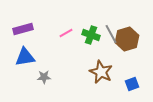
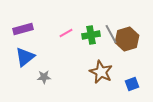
green cross: rotated 30 degrees counterclockwise
blue triangle: rotated 30 degrees counterclockwise
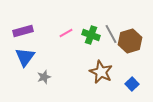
purple rectangle: moved 2 px down
green cross: rotated 30 degrees clockwise
brown hexagon: moved 3 px right, 2 px down
blue triangle: rotated 15 degrees counterclockwise
gray star: rotated 16 degrees counterclockwise
blue square: rotated 24 degrees counterclockwise
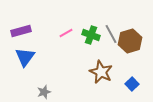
purple rectangle: moved 2 px left
gray star: moved 15 px down
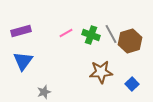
blue triangle: moved 2 px left, 4 px down
brown star: rotated 30 degrees counterclockwise
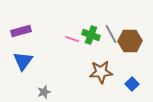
pink line: moved 6 px right, 6 px down; rotated 48 degrees clockwise
brown hexagon: rotated 15 degrees clockwise
